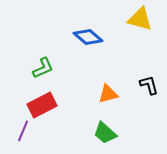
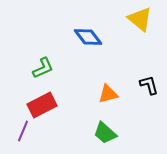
yellow triangle: rotated 24 degrees clockwise
blue diamond: rotated 12 degrees clockwise
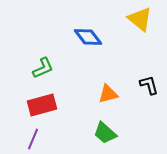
red rectangle: rotated 12 degrees clockwise
purple line: moved 10 px right, 8 px down
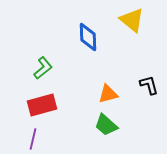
yellow triangle: moved 8 px left, 1 px down
blue diamond: rotated 36 degrees clockwise
green L-shape: rotated 15 degrees counterclockwise
green trapezoid: moved 1 px right, 8 px up
purple line: rotated 10 degrees counterclockwise
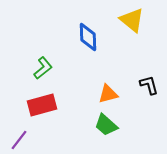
purple line: moved 14 px left, 1 px down; rotated 25 degrees clockwise
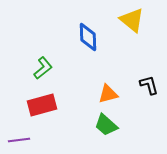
purple line: rotated 45 degrees clockwise
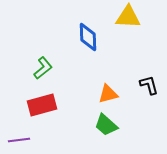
yellow triangle: moved 4 px left, 3 px up; rotated 36 degrees counterclockwise
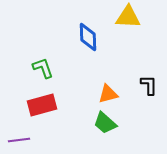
green L-shape: rotated 70 degrees counterclockwise
black L-shape: rotated 15 degrees clockwise
green trapezoid: moved 1 px left, 2 px up
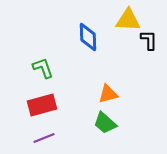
yellow triangle: moved 3 px down
black L-shape: moved 45 px up
purple line: moved 25 px right, 2 px up; rotated 15 degrees counterclockwise
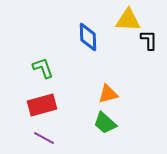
purple line: rotated 50 degrees clockwise
